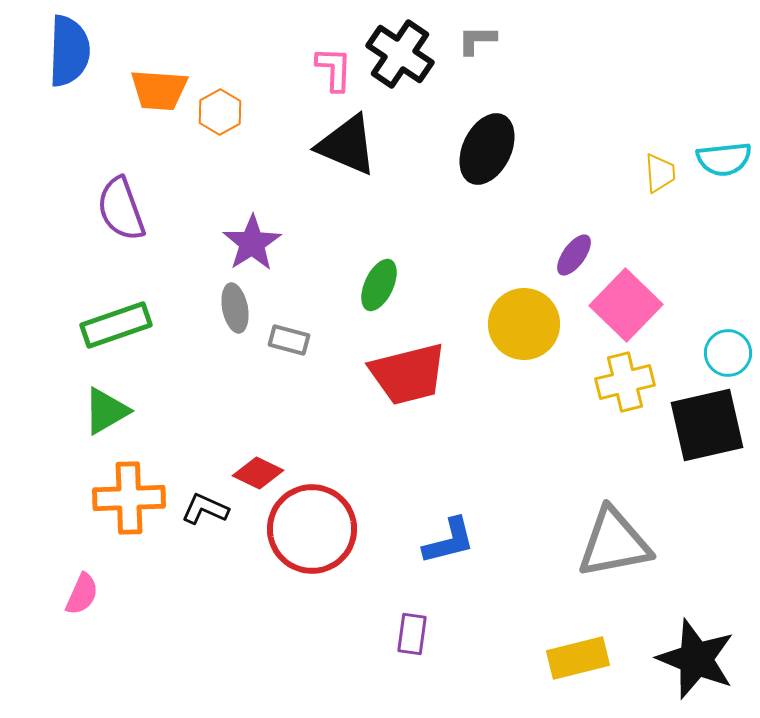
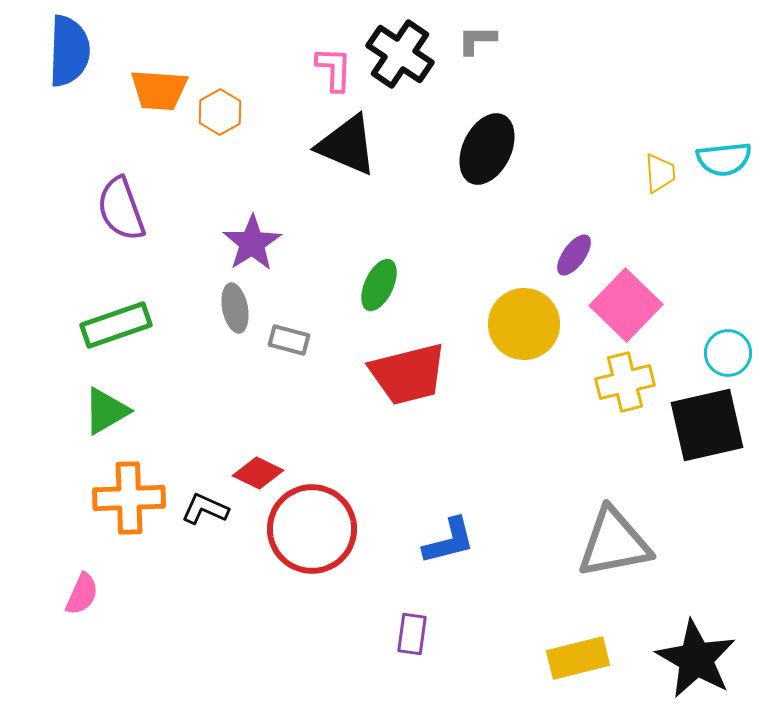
black star: rotated 8 degrees clockwise
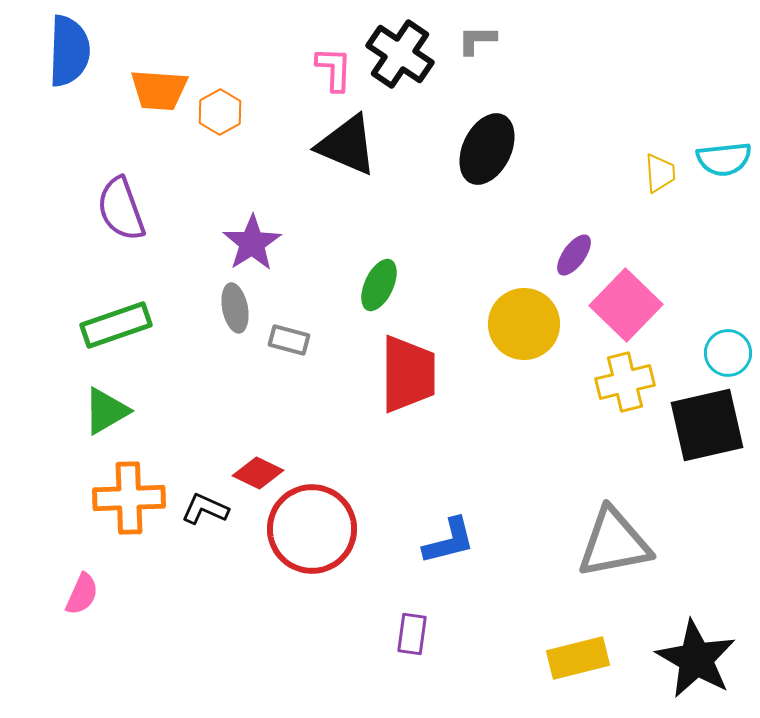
red trapezoid: rotated 76 degrees counterclockwise
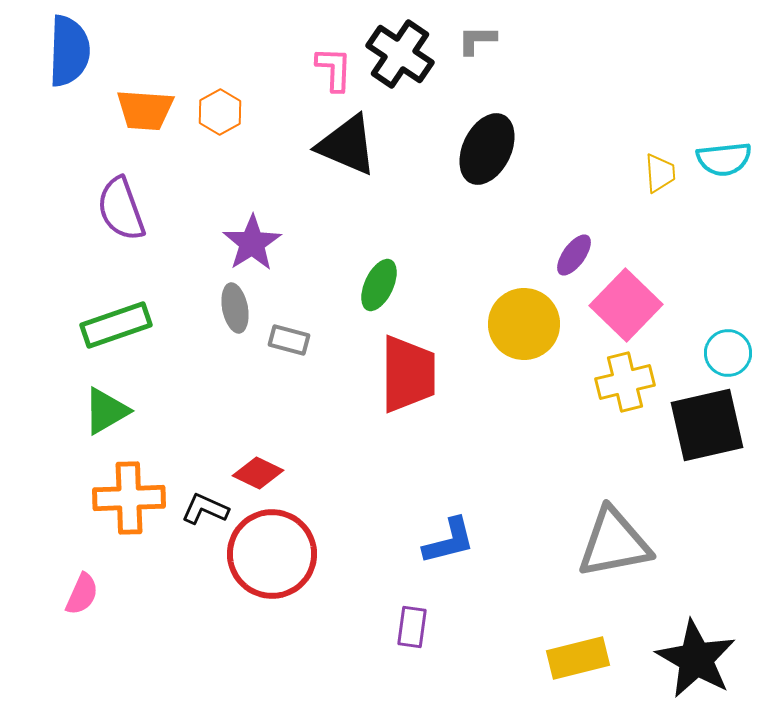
orange trapezoid: moved 14 px left, 20 px down
red circle: moved 40 px left, 25 px down
purple rectangle: moved 7 px up
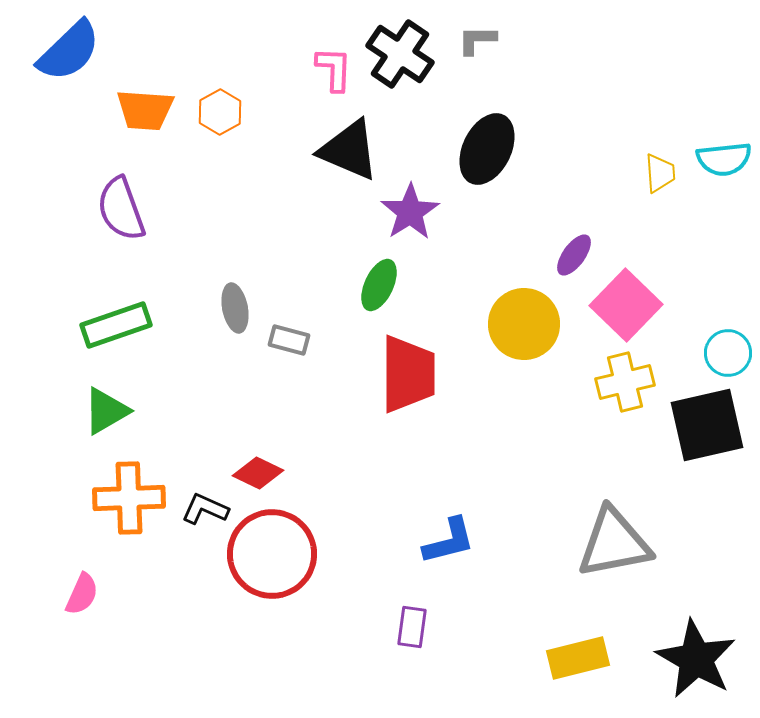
blue semicircle: rotated 44 degrees clockwise
black triangle: moved 2 px right, 5 px down
purple star: moved 158 px right, 31 px up
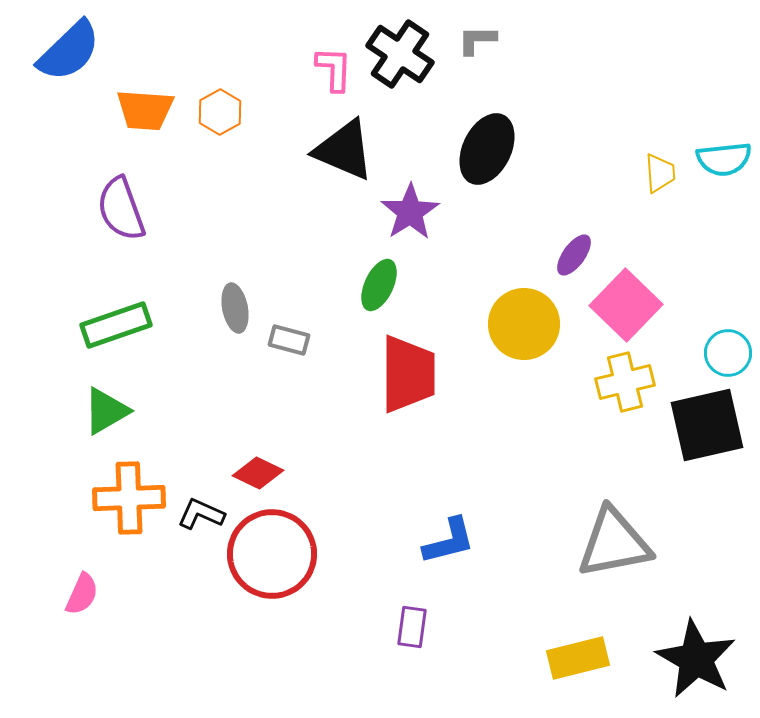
black triangle: moved 5 px left
black L-shape: moved 4 px left, 5 px down
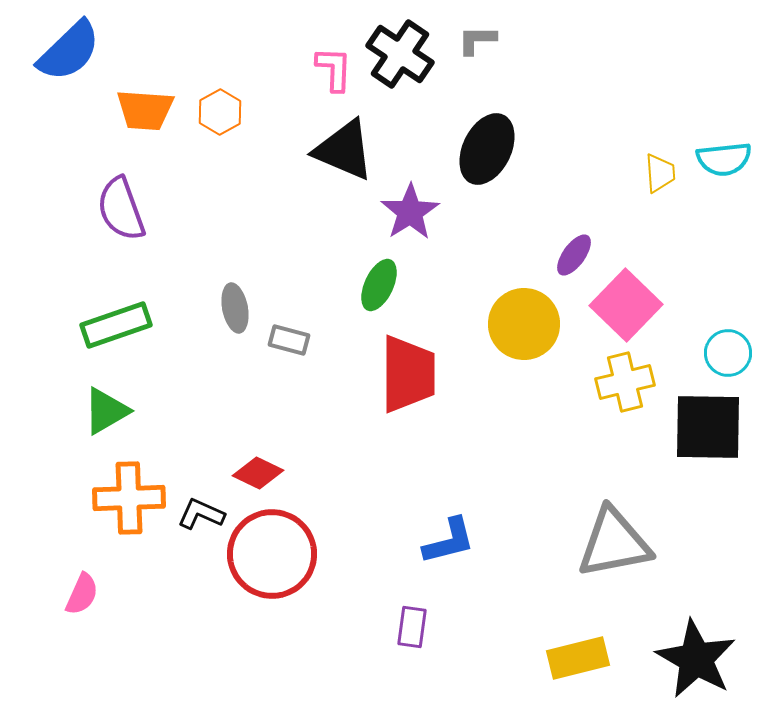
black square: moved 1 px right, 2 px down; rotated 14 degrees clockwise
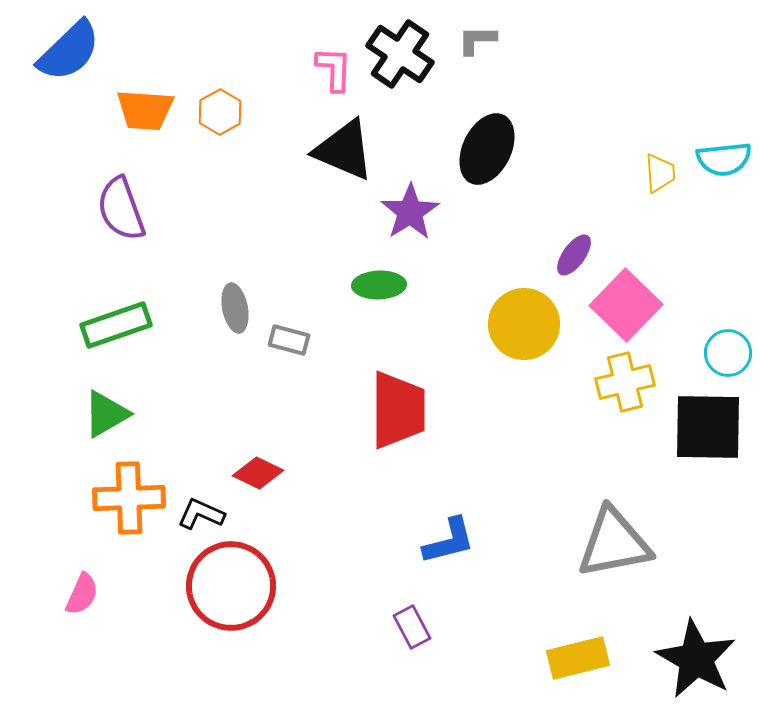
green ellipse: rotated 63 degrees clockwise
red trapezoid: moved 10 px left, 36 px down
green triangle: moved 3 px down
red circle: moved 41 px left, 32 px down
purple rectangle: rotated 36 degrees counterclockwise
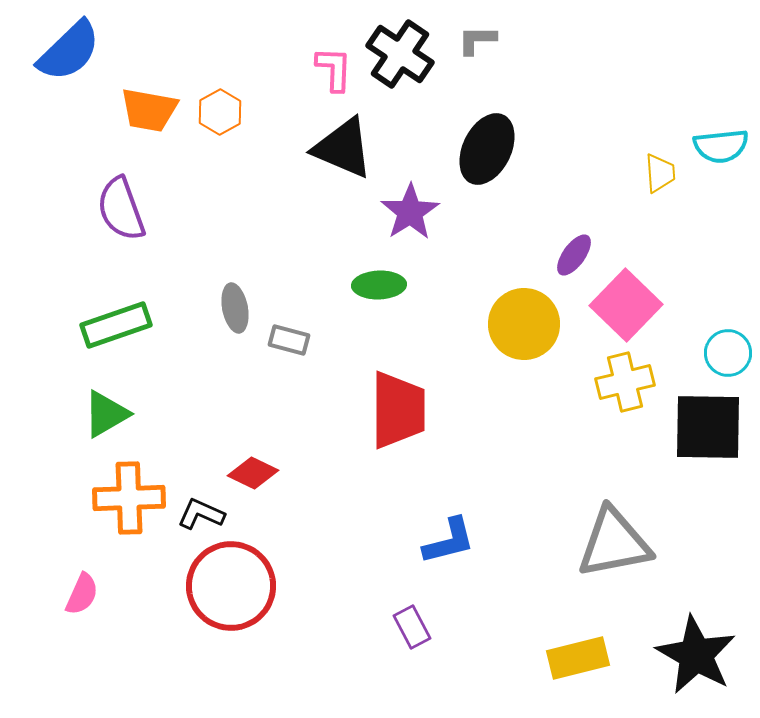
orange trapezoid: moved 4 px right; rotated 6 degrees clockwise
black triangle: moved 1 px left, 2 px up
cyan semicircle: moved 3 px left, 13 px up
red diamond: moved 5 px left
black star: moved 4 px up
